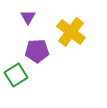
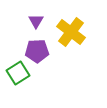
purple triangle: moved 8 px right, 4 px down
green square: moved 2 px right, 2 px up
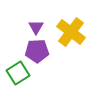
purple triangle: moved 6 px down
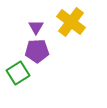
yellow cross: moved 10 px up
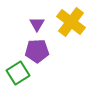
purple triangle: moved 1 px right, 3 px up
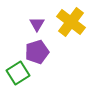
purple pentagon: moved 1 px down; rotated 15 degrees counterclockwise
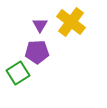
purple triangle: moved 3 px right, 1 px down
purple pentagon: rotated 15 degrees clockwise
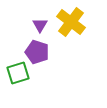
purple pentagon: rotated 20 degrees clockwise
green square: rotated 15 degrees clockwise
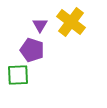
purple pentagon: moved 5 px left, 2 px up
green square: moved 2 px down; rotated 15 degrees clockwise
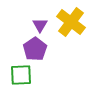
purple pentagon: moved 3 px right, 1 px up; rotated 20 degrees clockwise
green square: moved 3 px right
